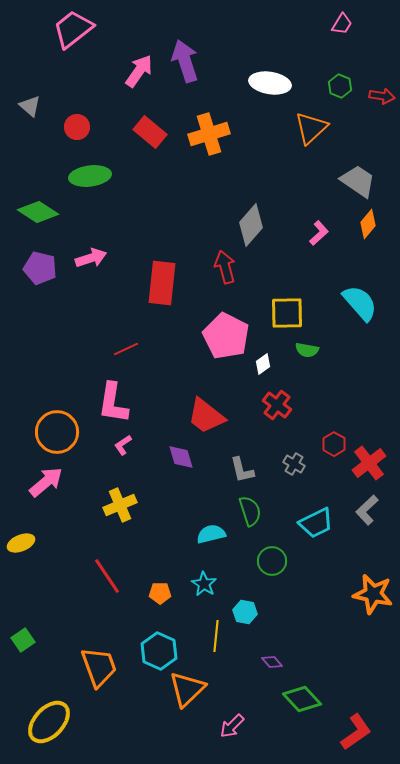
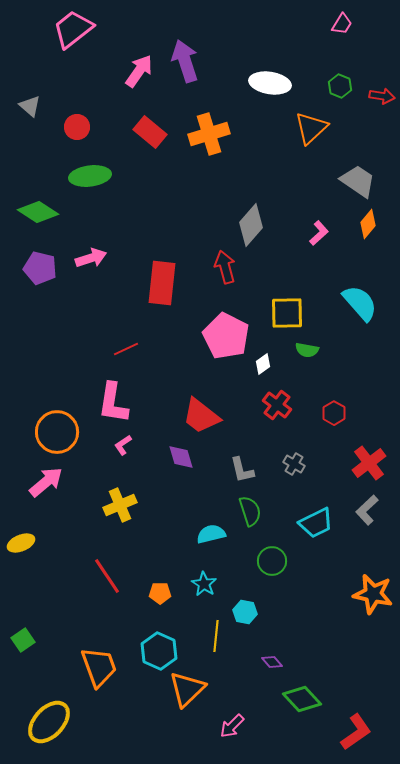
red trapezoid at (206, 416): moved 5 px left
red hexagon at (334, 444): moved 31 px up
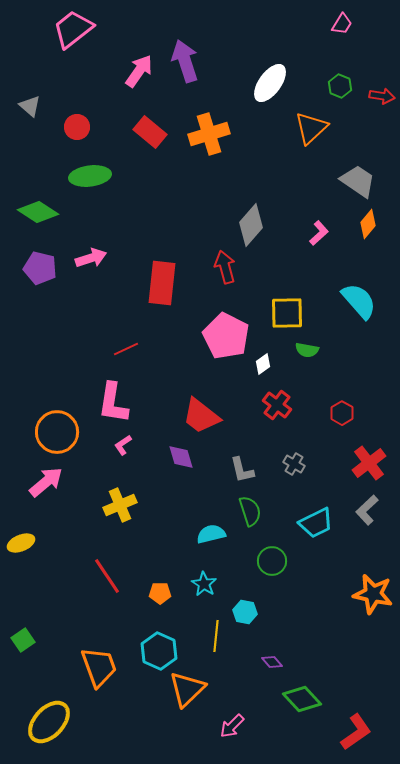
white ellipse at (270, 83): rotated 63 degrees counterclockwise
cyan semicircle at (360, 303): moved 1 px left, 2 px up
red hexagon at (334, 413): moved 8 px right
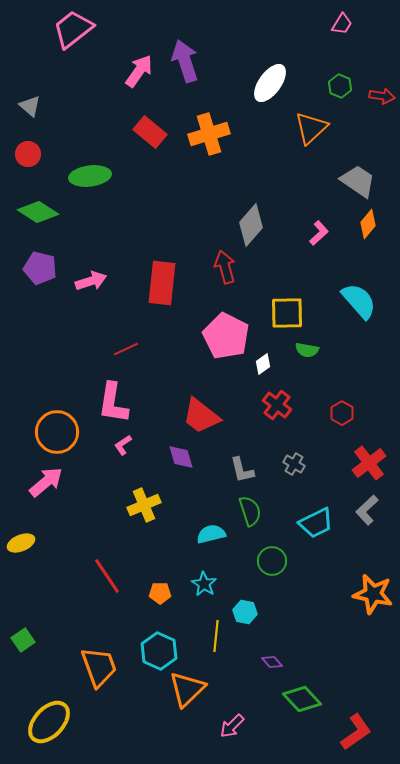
red circle at (77, 127): moved 49 px left, 27 px down
pink arrow at (91, 258): moved 23 px down
yellow cross at (120, 505): moved 24 px right
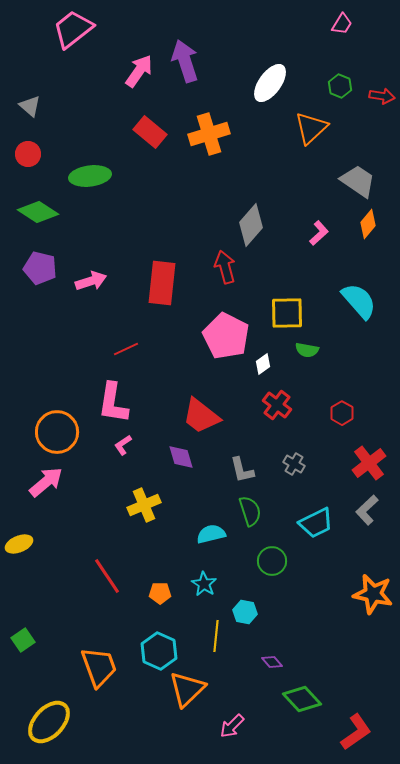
yellow ellipse at (21, 543): moved 2 px left, 1 px down
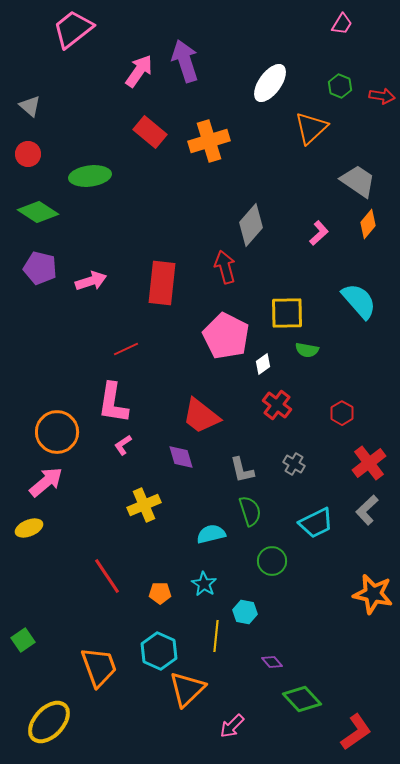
orange cross at (209, 134): moved 7 px down
yellow ellipse at (19, 544): moved 10 px right, 16 px up
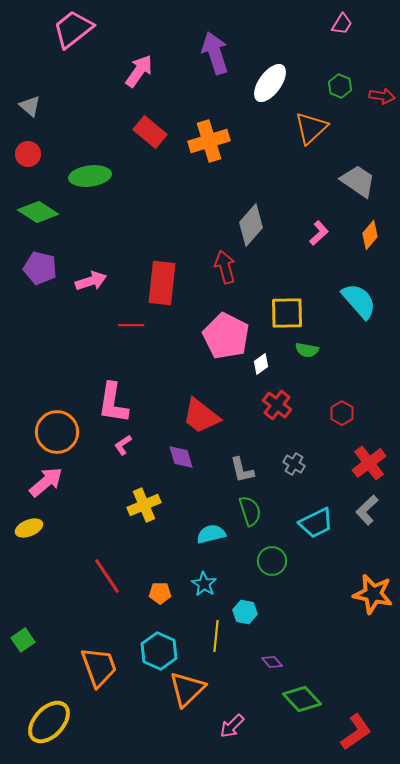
purple arrow at (185, 61): moved 30 px right, 8 px up
orange diamond at (368, 224): moved 2 px right, 11 px down
red line at (126, 349): moved 5 px right, 24 px up; rotated 25 degrees clockwise
white diamond at (263, 364): moved 2 px left
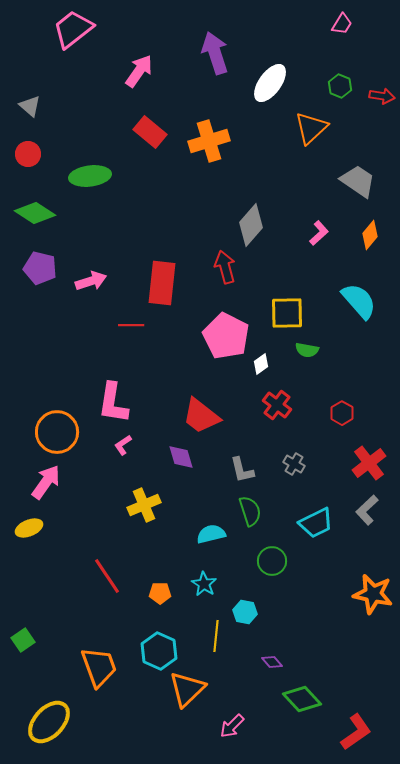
green diamond at (38, 212): moved 3 px left, 1 px down
pink arrow at (46, 482): rotated 15 degrees counterclockwise
